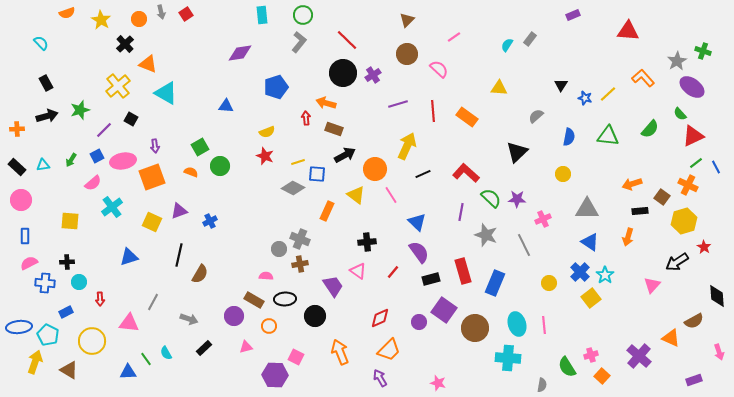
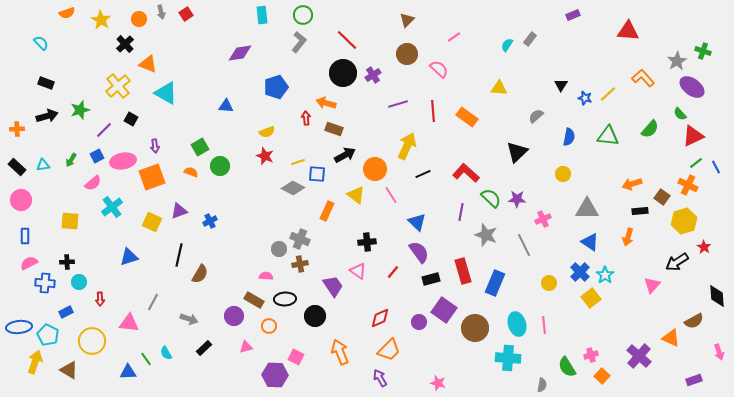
black rectangle at (46, 83): rotated 42 degrees counterclockwise
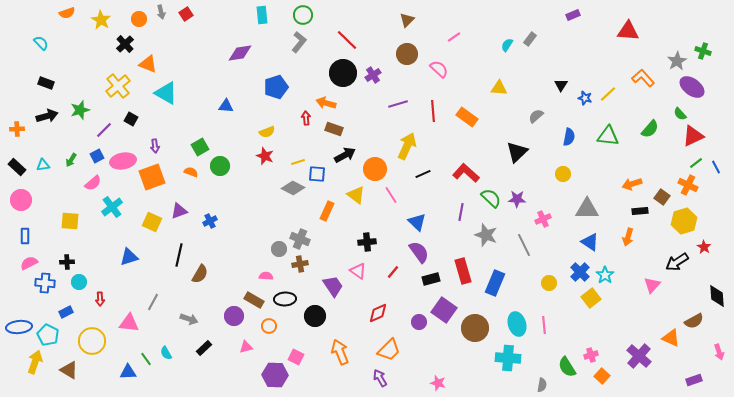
red diamond at (380, 318): moved 2 px left, 5 px up
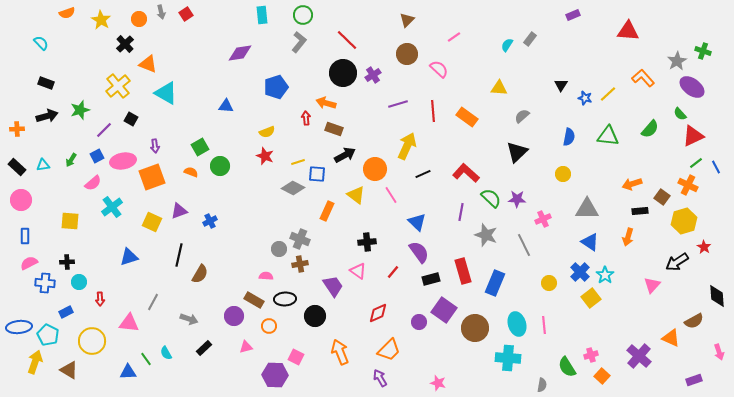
gray semicircle at (536, 116): moved 14 px left
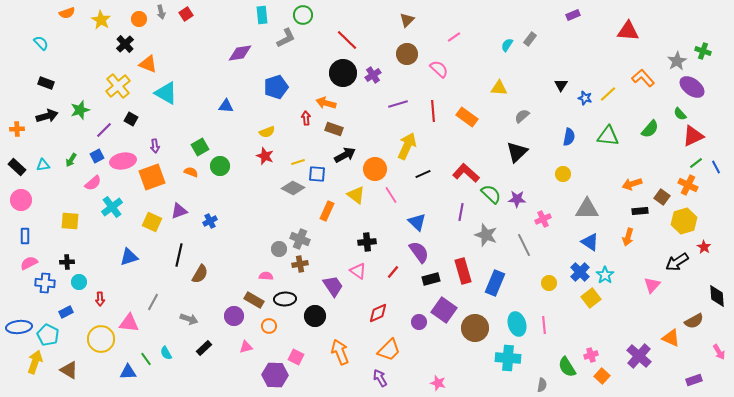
gray L-shape at (299, 42): moved 13 px left, 4 px up; rotated 25 degrees clockwise
green semicircle at (491, 198): moved 4 px up
yellow circle at (92, 341): moved 9 px right, 2 px up
pink arrow at (719, 352): rotated 14 degrees counterclockwise
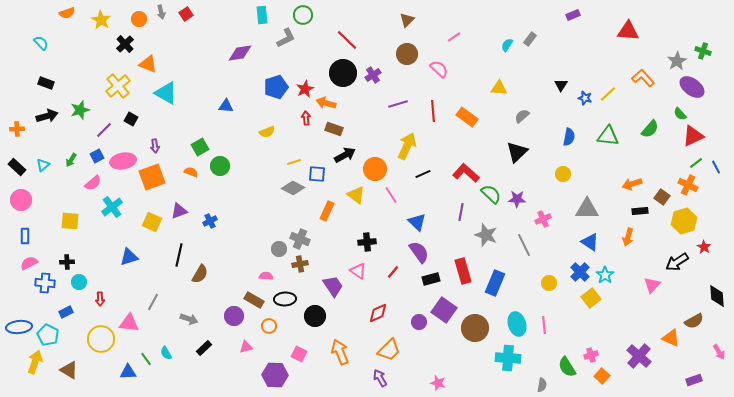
red star at (265, 156): moved 40 px right, 67 px up; rotated 24 degrees clockwise
yellow line at (298, 162): moved 4 px left
cyan triangle at (43, 165): rotated 32 degrees counterclockwise
pink square at (296, 357): moved 3 px right, 3 px up
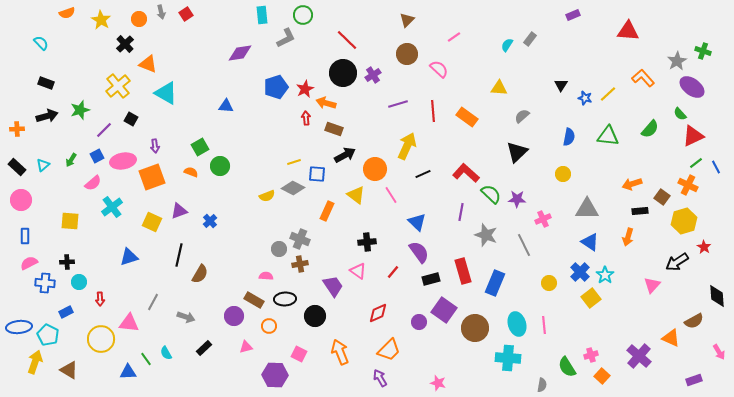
yellow semicircle at (267, 132): moved 64 px down
blue cross at (210, 221): rotated 16 degrees counterclockwise
gray arrow at (189, 319): moved 3 px left, 2 px up
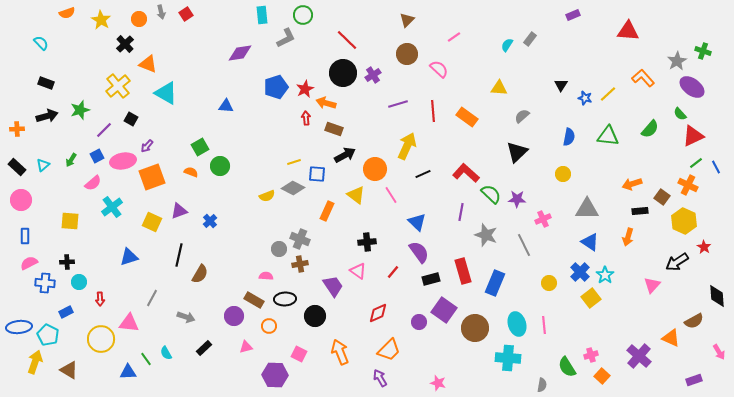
purple arrow at (155, 146): moved 8 px left; rotated 48 degrees clockwise
yellow hexagon at (684, 221): rotated 20 degrees counterclockwise
gray line at (153, 302): moved 1 px left, 4 px up
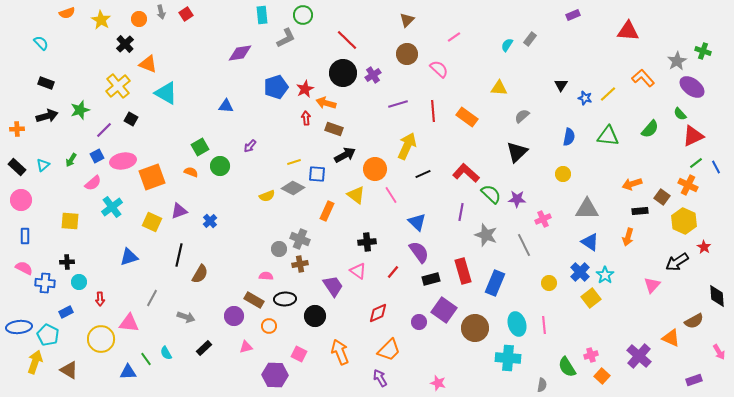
purple arrow at (147, 146): moved 103 px right
pink semicircle at (29, 263): moved 5 px left, 5 px down; rotated 54 degrees clockwise
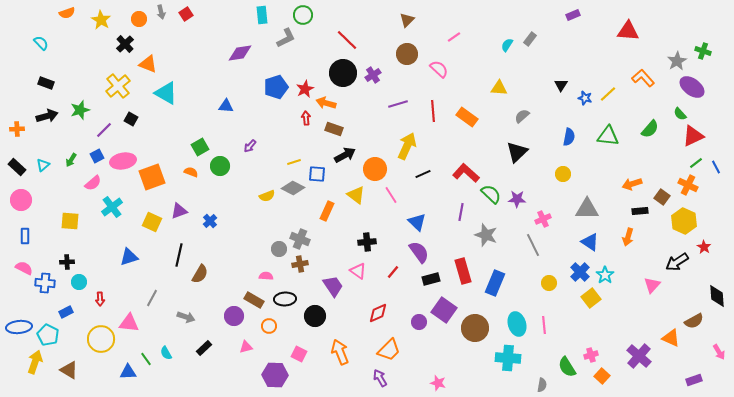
gray line at (524, 245): moved 9 px right
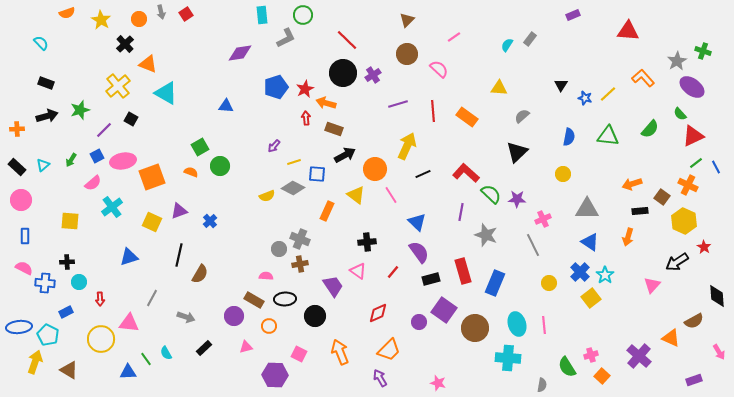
purple arrow at (250, 146): moved 24 px right
